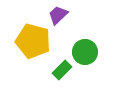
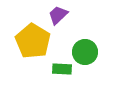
yellow pentagon: rotated 16 degrees clockwise
green rectangle: moved 1 px up; rotated 48 degrees clockwise
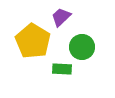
purple trapezoid: moved 3 px right, 2 px down
green circle: moved 3 px left, 5 px up
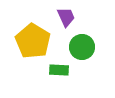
purple trapezoid: moved 5 px right; rotated 110 degrees clockwise
green rectangle: moved 3 px left, 1 px down
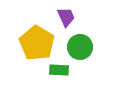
yellow pentagon: moved 4 px right, 2 px down
green circle: moved 2 px left
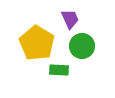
purple trapezoid: moved 4 px right, 2 px down
green circle: moved 2 px right, 1 px up
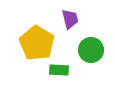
purple trapezoid: rotated 10 degrees clockwise
green circle: moved 9 px right, 4 px down
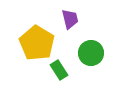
green circle: moved 3 px down
green rectangle: rotated 54 degrees clockwise
